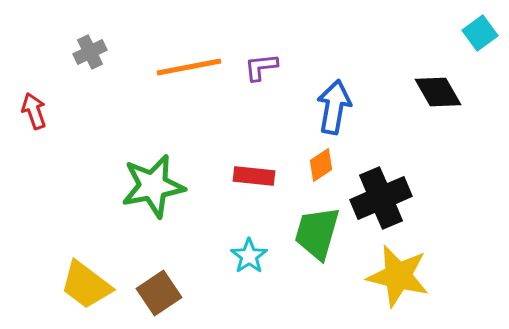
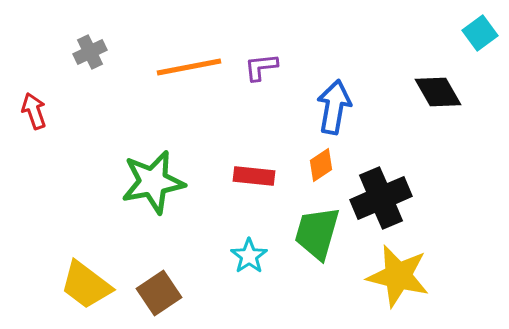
green star: moved 4 px up
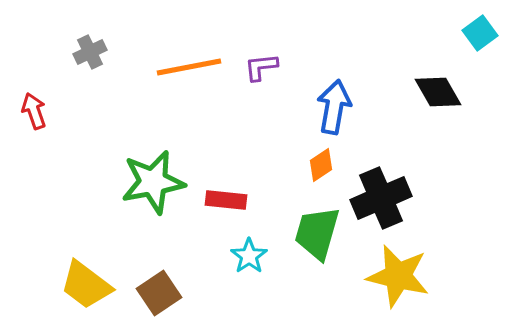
red rectangle: moved 28 px left, 24 px down
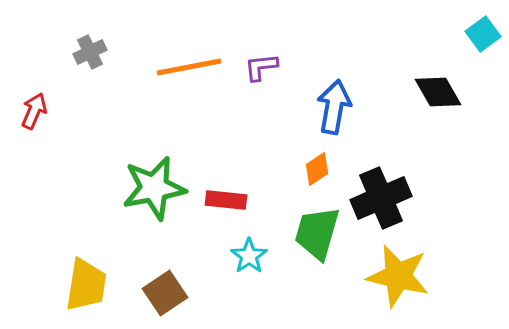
cyan square: moved 3 px right, 1 px down
red arrow: rotated 42 degrees clockwise
orange diamond: moved 4 px left, 4 px down
green star: moved 1 px right, 6 px down
yellow trapezoid: rotated 118 degrees counterclockwise
brown square: moved 6 px right
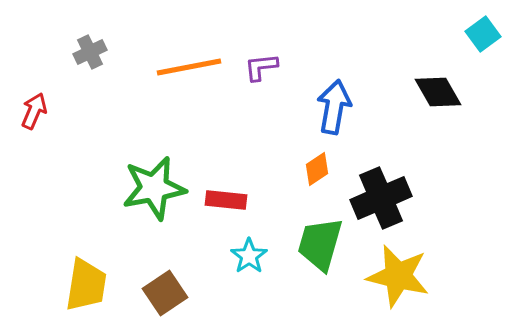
green trapezoid: moved 3 px right, 11 px down
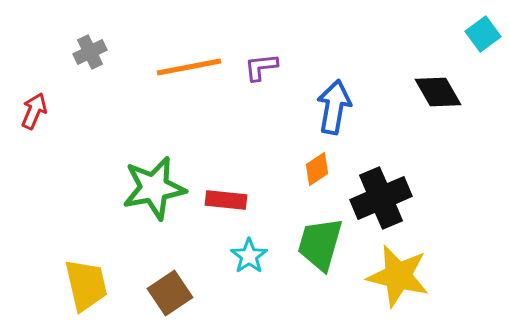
yellow trapezoid: rotated 22 degrees counterclockwise
brown square: moved 5 px right
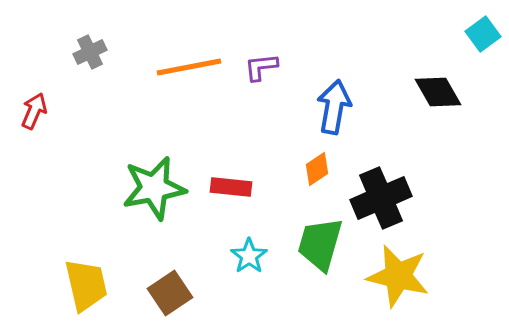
red rectangle: moved 5 px right, 13 px up
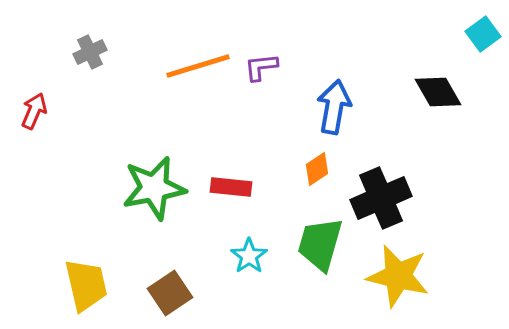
orange line: moved 9 px right, 1 px up; rotated 6 degrees counterclockwise
